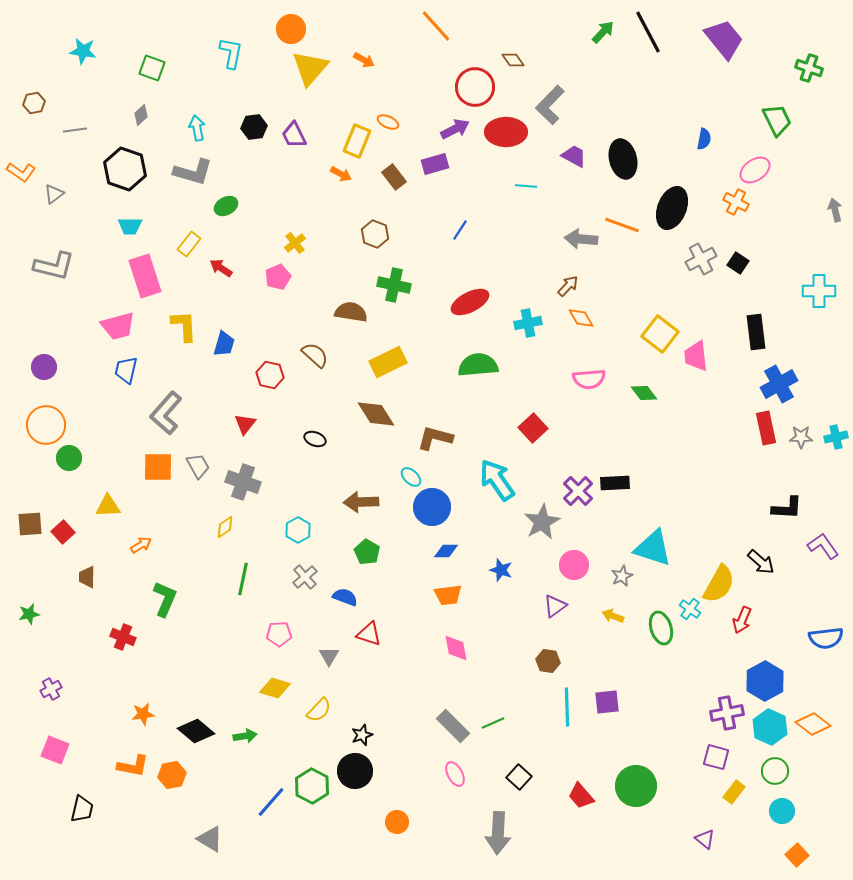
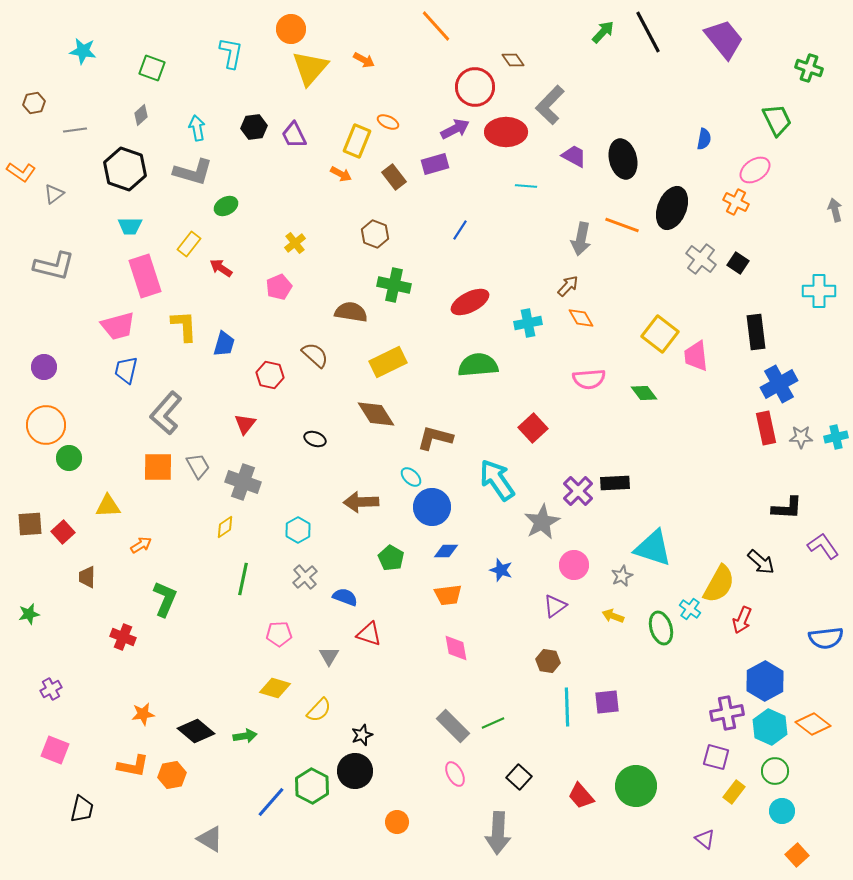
gray arrow at (581, 239): rotated 84 degrees counterclockwise
gray cross at (701, 259): rotated 24 degrees counterclockwise
pink pentagon at (278, 277): moved 1 px right, 10 px down
green pentagon at (367, 552): moved 24 px right, 6 px down
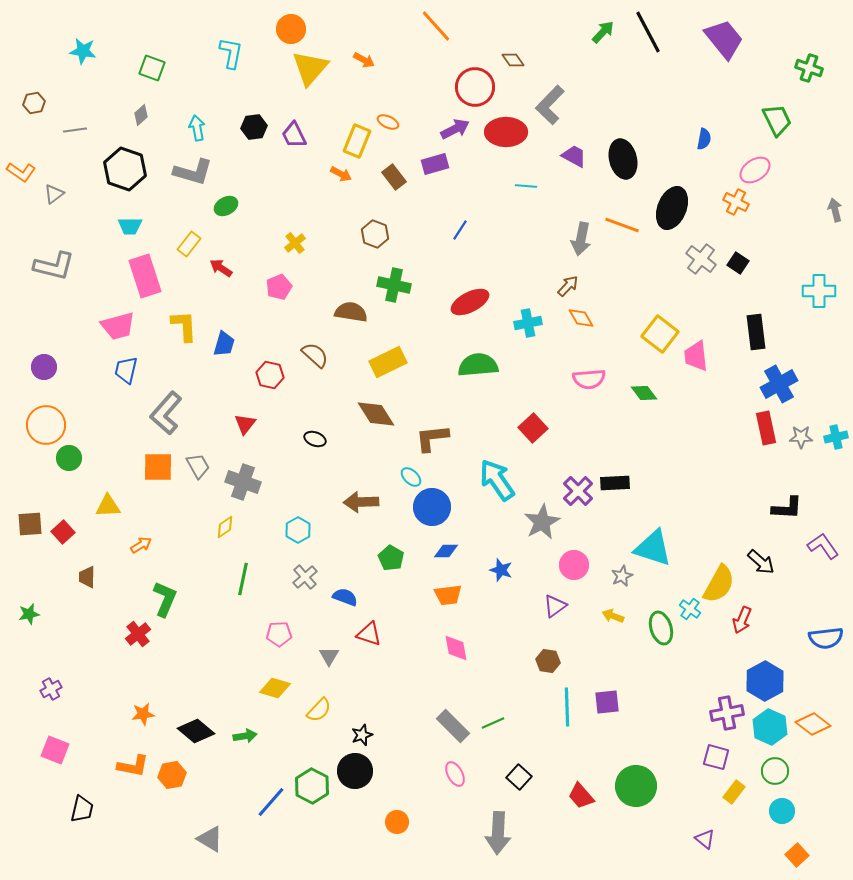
brown L-shape at (435, 438): moved 3 px left; rotated 21 degrees counterclockwise
red cross at (123, 637): moved 15 px right, 3 px up; rotated 30 degrees clockwise
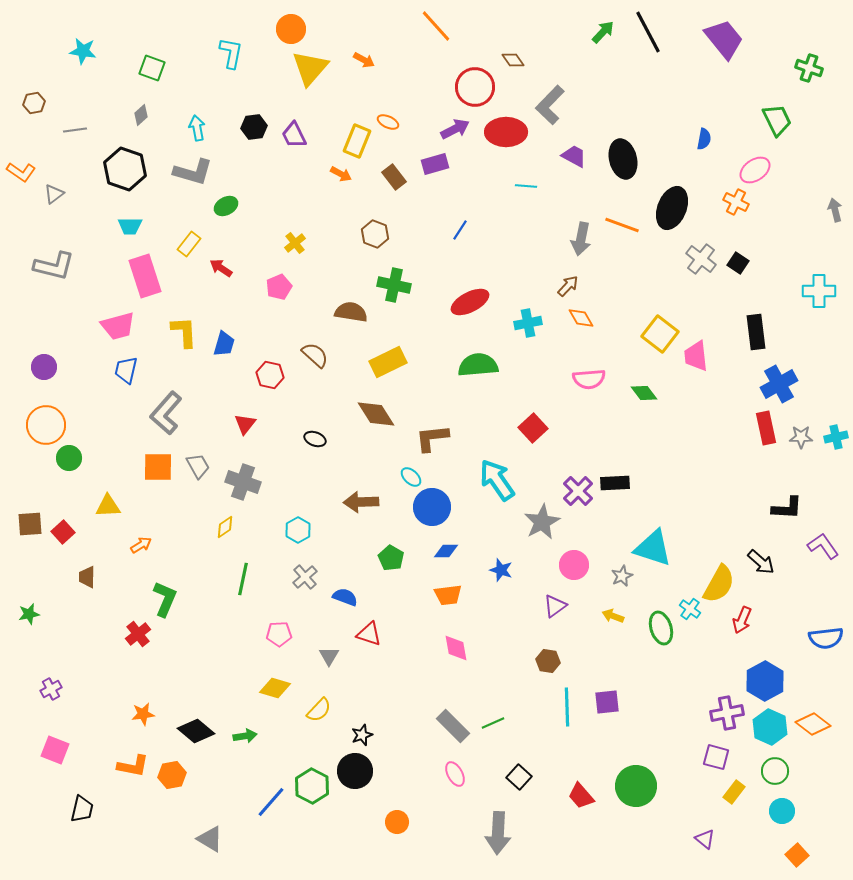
yellow L-shape at (184, 326): moved 6 px down
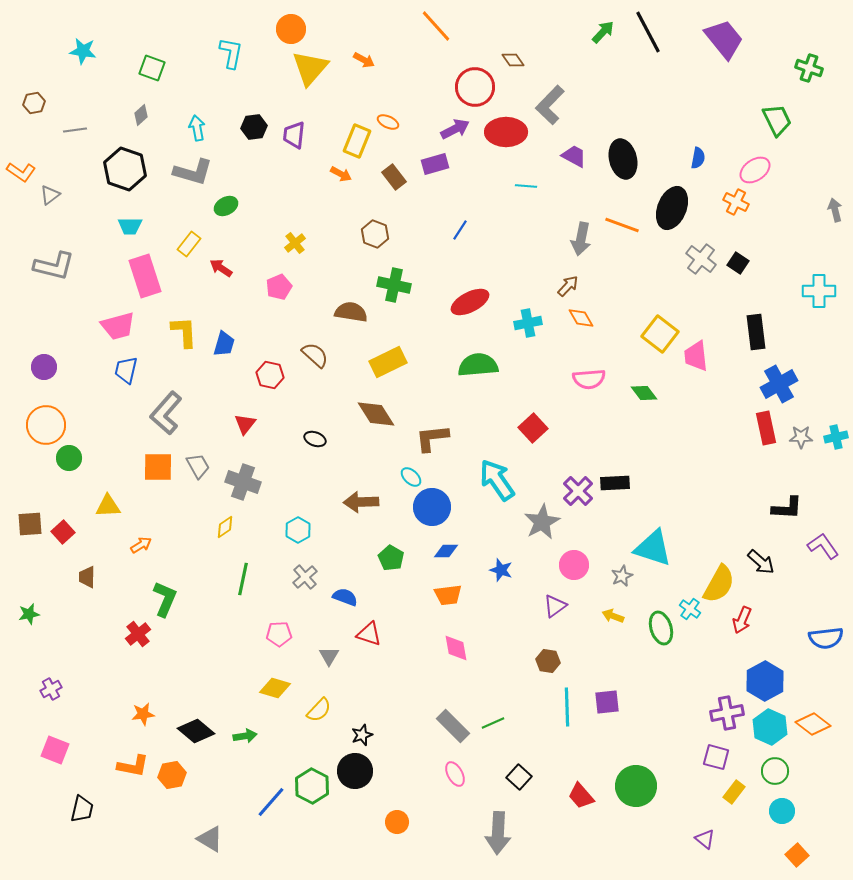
purple trapezoid at (294, 135): rotated 32 degrees clockwise
blue semicircle at (704, 139): moved 6 px left, 19 px down
gray triangle at (54, 194): moved 4 px left, 1 px down
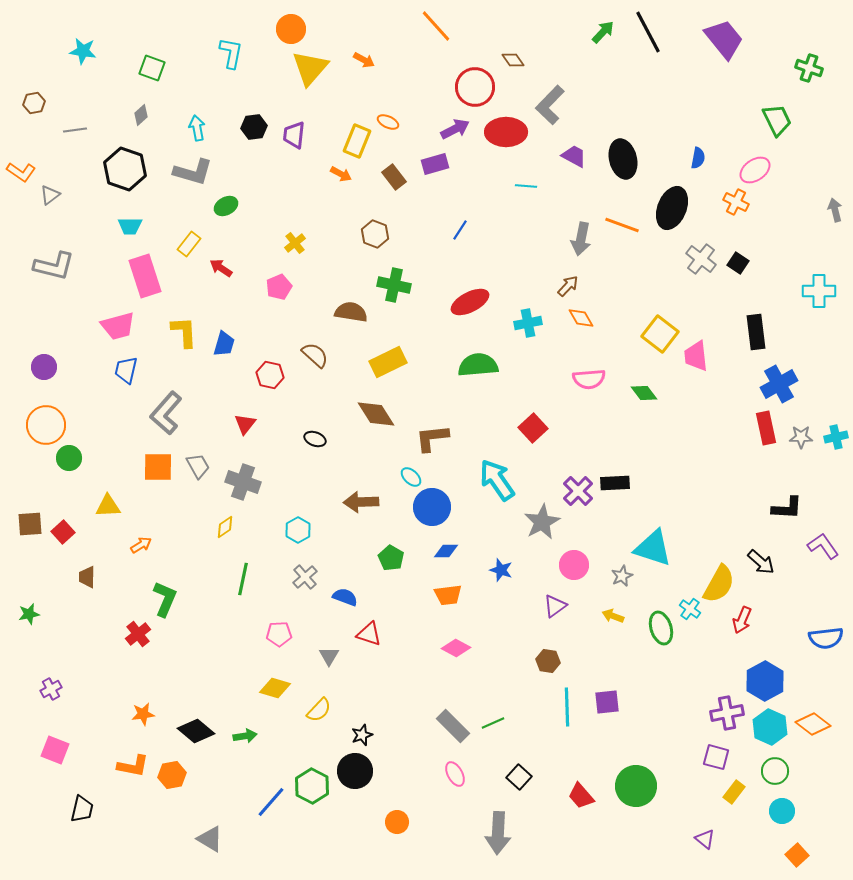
pink diamond at (456, 648): rotated 52 degrees counterclockwise
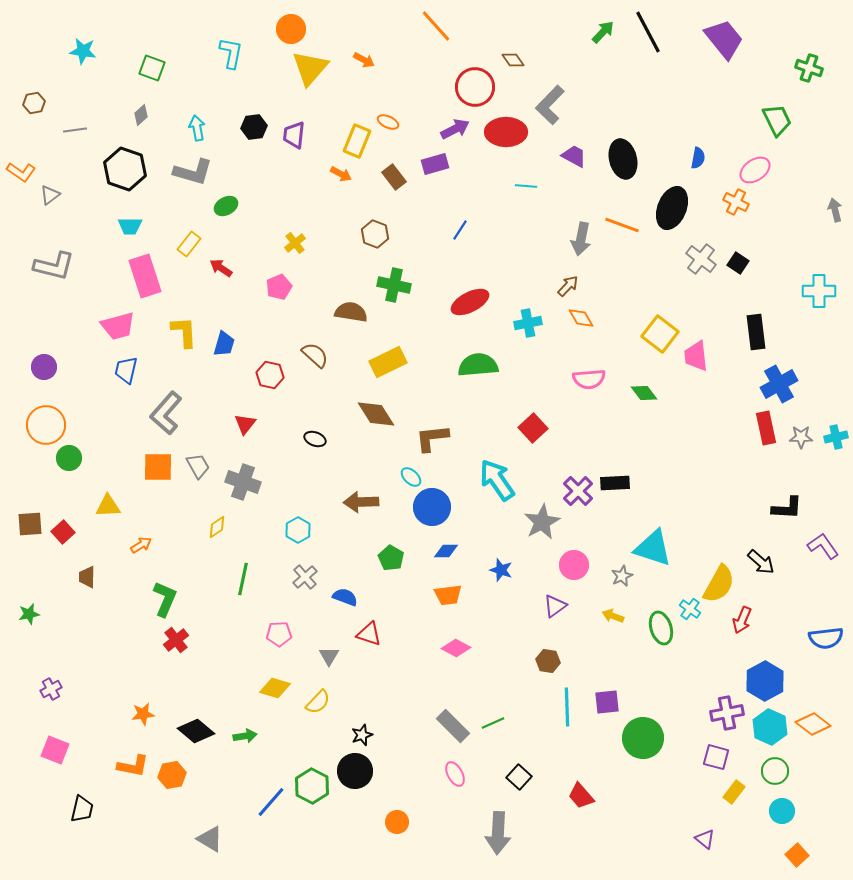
yellow diamond at (225, 527): moved 8 px left
red cross at (138, 634): moved 38 px right, 6 px down
yellow semicircle at (319, 710): moved 1 px left, 8 px up
green circle at (636, 786): moved 7 px right, 48 px up
